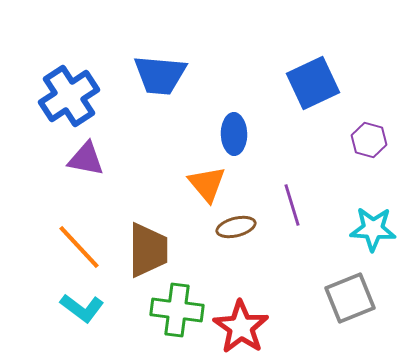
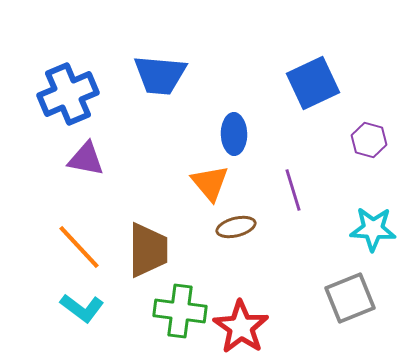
blue cross: moved 1 px left, 2 px up; rotated 10 degrees clockwise
orange triangle: moved 3 px right, 1 px up
purple line: moved 1 px right, 15 px up
green cross: moved 3 px right, 1 px down
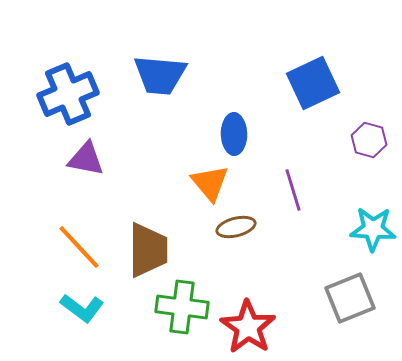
green cross: moved 2 px right, 4 px up
red star: moved 7 px right
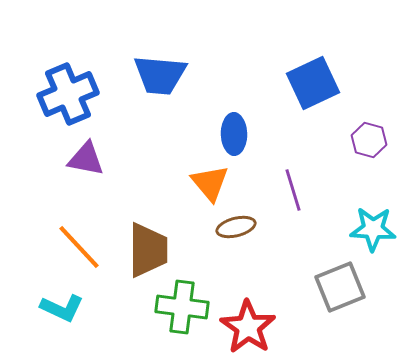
gray square: moved 10 px left, 11 px up
cyan L-shape: moved 20 px left; rotated 12 degrees counterclockwise
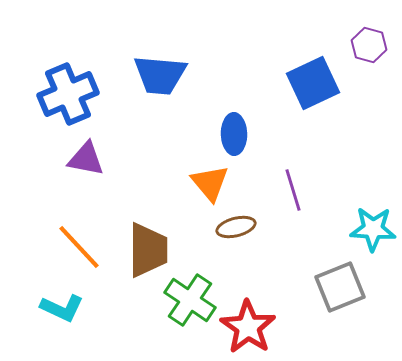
purple hexagon: moved 95 px up
green cross: moved 8 px right, 7 px up; rotated 27 degrees clockwise
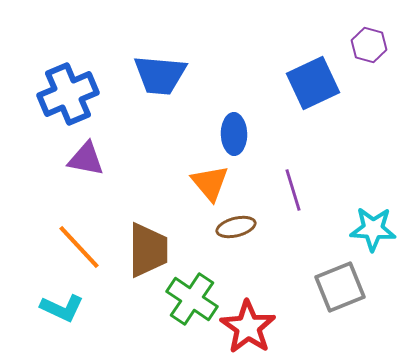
green cross: moved 2 px right, 1 px up
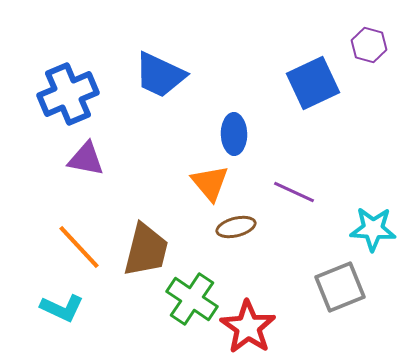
blue trapezoid: rotated 20 degrees clockwise
purple line: moved 1 px right, 2 px down; rotated 48 degrees counterclockwise
brown trapezoid: moved 2 px left; rotated 14 degrees clockwise
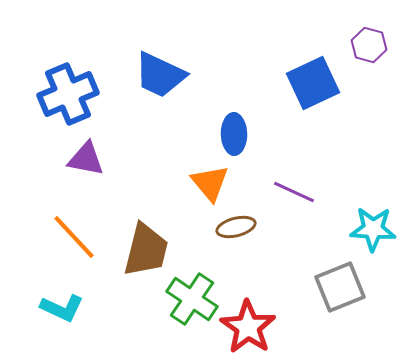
orange line: moved 5 px left, 10 px up
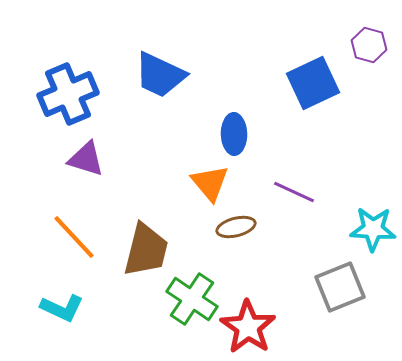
purple triangle: rotated 6 degrees clockwise
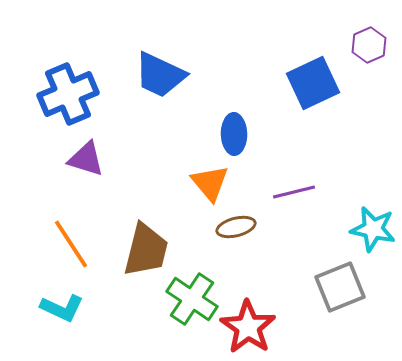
purple hexagon: rotated 20 degrees clockwise
purple line: rotated 39 degrees counterclockwise
cyan star: rotated 9 degrees clockwise
orange line: moved 3 px left, 7 px down; rotated 10 degrees clockwise
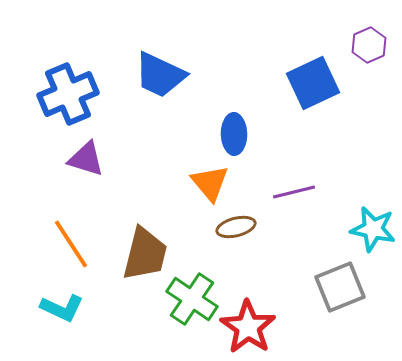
brown trapezoid: moved 1 px left, 4 px down
